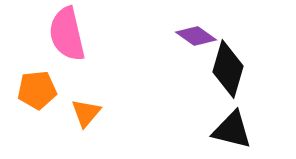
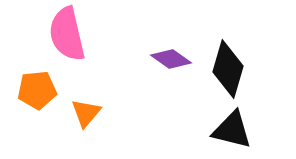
purple diamond: moved 25 px left, 23 px down
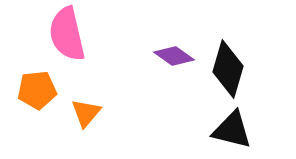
purple diamond: moved 3 px right, 3 px up
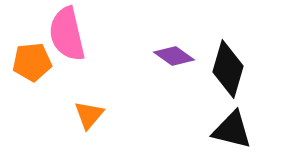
orange pentagon: moved 5 px left, 28 px up
orange triangle: moved 3 px right, 2 px down
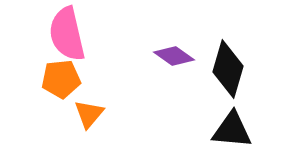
orange pentagon: moved 29 px right, 17 px down
orange triangle: moved 1 px up
black triangle: rotated 9 degrees counterclockwise
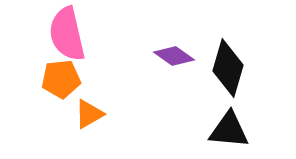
black diamond: moved 1 px up
orange triangle: rotated 20 degrees clockwise
black triangle: moved 3 px left
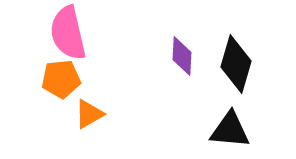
pink semicircle: moved 1 px right, 1 px up
purple diamond: moved 8 px right; rotated 57 degrees clockwise
black diamond: moved 8 px right, 4 px up
black triangle: moved 1 px right
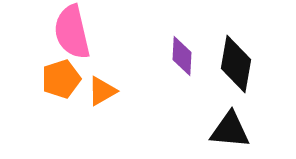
pink semicircle: moved 4 px right, 1 px up
black diamond: rotated 6 degrees counterclockwise
orange pentagon: rotated 12 degrees counterclockwise
orange triangle: moved 13 px right, 23 px up
